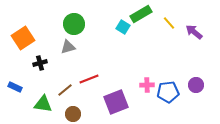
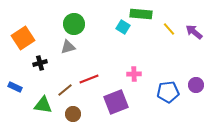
green rectangle: rotated 35 degrees clockwise
yellow line: moved 6 px down
pink cross: moved 13 px left, 11 px up
green triangle: moved 1 px down
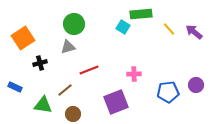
green rectangle: rotated 10 degrees counterclockwise
red line: moved 9 px up
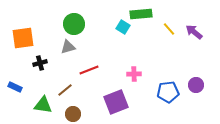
orange square: rotated 25 degrees clockwise
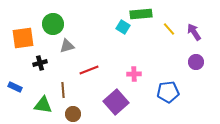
green circle: moved 21 px left
purple arrow: rotated 18 degrees clockwise
gray triangle: moved 1 px left, 1 px up
purple circle: moved 23 px up
brown line: moved 2 px left; rotated 56 degrees counterclockwise
purple square: rotated 20 degrees counterclockwise
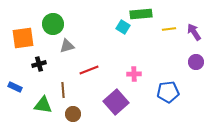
yellow line: rotated 56 degrees counterclockwise
black cross: moved 1 px left, 1 px down
